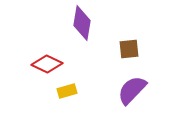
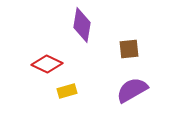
purple diamond: moved 2 px down
purple semicircle: rotated 16 degrees clockwise
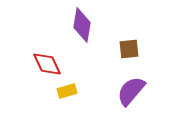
red diamond: rotated 40 degrees clockwise
purple semicircle: moved 1 px left, 1 px down; rotated 20 degrees counterclockwise
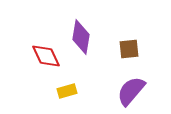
purple diamond: moved 1 px left, 12 px down
red diamond: moved 1 px left, 8 px up
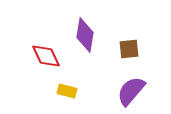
purple diamond: moved 4 px right, 2 px up
yellow rectangle: rotated 30 degrees clockwise
